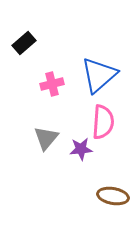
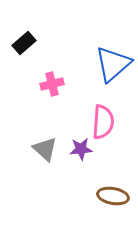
blue triangle: moved 14 px right, 11 px up
gray triangle: moved 1 px left, 11 px down; rotated 28 degrees counterclockwise
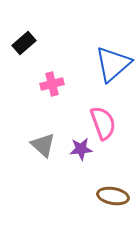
pink semicircle: moved 1 px down; rotated 24 degrees counterclockwise
gray triangle: moved 2 px left, 4 px up
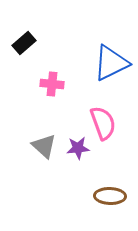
blue triangle: moved 2 px left, 1 px up; rotated 15 degrees clockwise
pink cross: rotated 20 degrees clockwise
gray triangle: moved 1 px right, 1 px down
purple star: moved 3 px left, 1 px up
brown ellipse: moved 3 px left; rotated 8 degrees counterclockwise
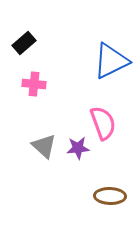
blue triangle: moved 2 px up
pink cross: moved 18 px left
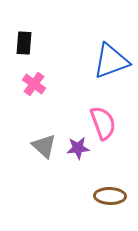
black rectangle: rotated 45 degrees counterclockwise
blue triangle: rotated 6 degrees clockwise
pink cross: rotated 30 degrees clockwise
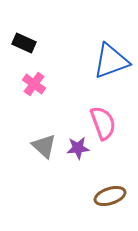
black rectangle: rotated 70 degrees counterclockwise
brown ellipse: rotated 20 degrees counterclockwise
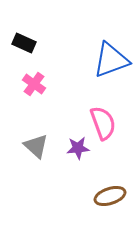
blue triangle: moved 1 px up
gray triangle: moved 8 px left
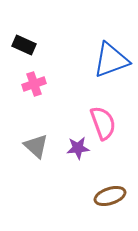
black rectangle: moved 2 px down
pink cross: rotated 35 degrees clockwise
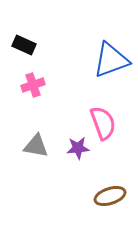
pink cross: moved 1 px left, 1 px down
gray triangle: rotated 32 degrees counterclockwise
